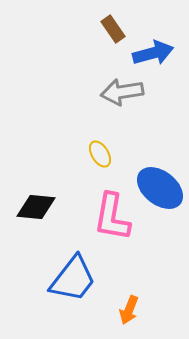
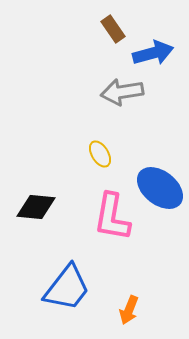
blue trapezoid: moved 6 px left, 9 px down
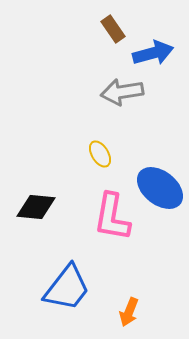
orange arrow: moved 2 px down
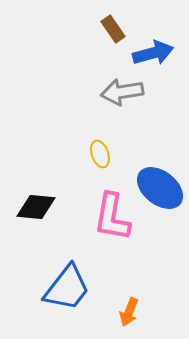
yellow ellipse: rotated 12 degrees clockwise
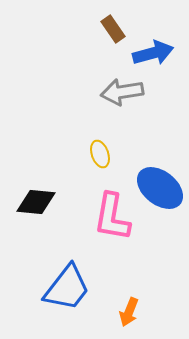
black diamond: moved 5 px up
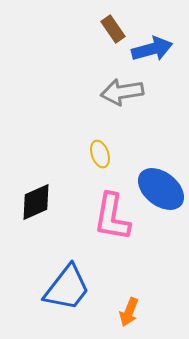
blue arrow: moved 1 px left, 4 px up
blue ellipse: moved 1 px right, 1 px down
black diamond: rotated 30 degrees counterclockwise
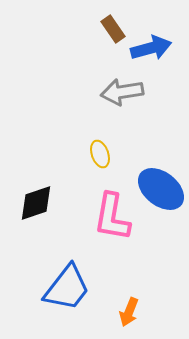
blue arrow: moved 1 px left, 1 px up
black diamond: moved 1 px down; rotated 6 degrees clockwise
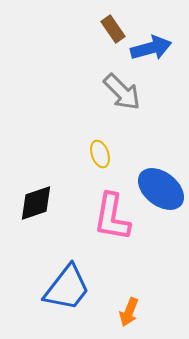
gray arrow: rotated 126 degrees counterclockwise
